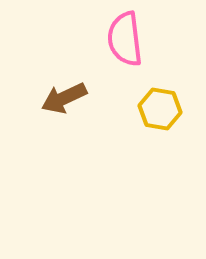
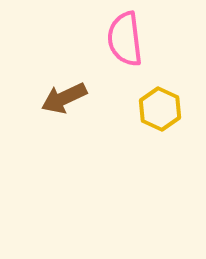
yellow hexagon: rotated 15 degrees clockwise
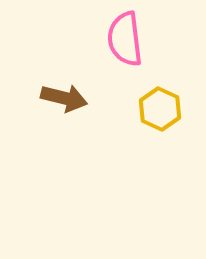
brown arrow: rotated 141 degrees counterclockwise
